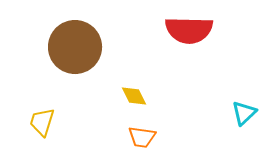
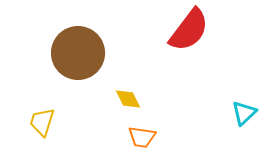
red semicircle: rotated 54 degrees counterclockwise
brown circle: moved 3 px right, 6 px down
yellow diamond: moved 6 px left, 3 px down
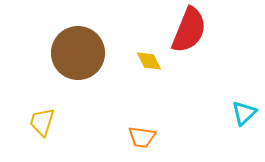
red semicircle: rotated 15 degrees counterclockwise
yellow diamond: moved 21 px right, 38 px up
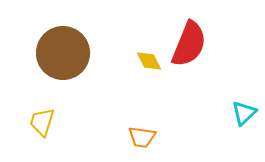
red semicircle: moved 14 px down
brown circle: moved 15 px left
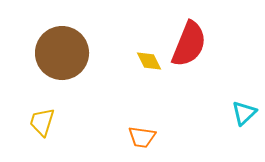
brown circle: moved 1 px left
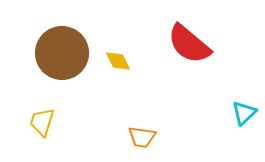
red semicircle: rotated 108 degrees clockwise
yellow diamond: moved 31 px left
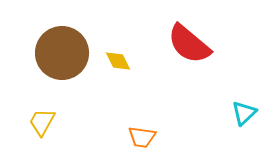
yellow trapezoid: rotated 12 degrees clockwise
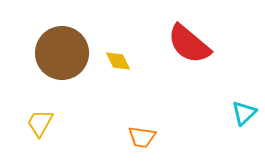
yellow trapezoid: moved 2 px left, 1 px down
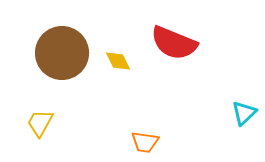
red semicircle: moved 15 px left, 1 px up; rotated 18 degrees counterclockwise
orange trapezoid: moved 3 px right, 5 px down
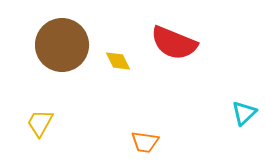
brown circle: moved 8 px up
